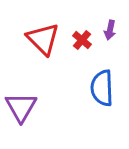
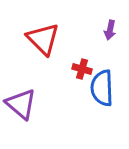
red cross: moved 29 px down; rotated 24 degrees counterclockwise
purple triangle: moved 3 px up; rotated 20 degrees counterclockwise
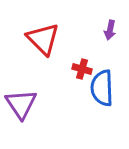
purple triangle: rotated 16 degrees clockwise
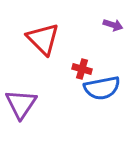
purple arrow: moved 3 px right, 5 px up; rotated 84 degrees counterclockwise
blue semicircle: rotated 99 degrees counterclockwise
purple triangle: rotated 8 degrees clockwise
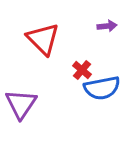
purple arrow: moved 6 px left, 1 px down; rotated 24 degrees counterclockwise
red cross: moved 1 px down; rotated 24 degrees clockwise
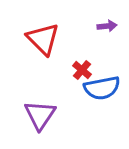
purple triangle: moved 19 px right, 11 px down
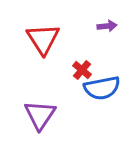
red triangle: rotated 12 degrees clockwise
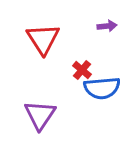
blue semicircle: rotated 6 degrees clockwise
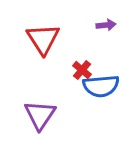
purple arrow: moved 1 px left, 1 px up
blue semicircle: moved 1 px left, 2 px up
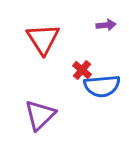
blue semicircle: moved 1 px right
purple triangle: rotated 12 degrees clockwise
